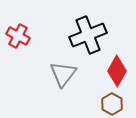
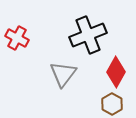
red cross: moved 1 px left, 2 px down
red diamond: moved 1 px left, 1 px down
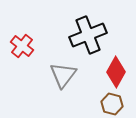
red cross: moved 5 px right, 8 px down; rotated 10 degrees clockwise
gray triangle: moved 1 px down
brown hexagon: rotated 15 degrees counterclockwise
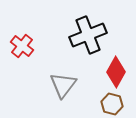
gray triangle: moved 10 px down
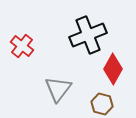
red diamond: moved 3 px left, 3 px up
gray triangle: moved 5 px left, 4 px down
brown hexagon: moved 10 px left
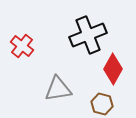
gray triangle: rotated 44 degrees clockwise
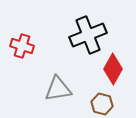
red cross: rotated 20 degrees counterclockwise
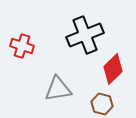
black cross: moved 3 px left
red diamond: rotated 16 degrees clockwise
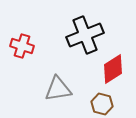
red diamond: rotated 12 degrees clockwise
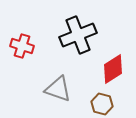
black cross: moved 7 px left
gray triangle: rotated 28 degrees clockwise
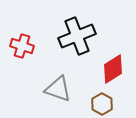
black cross: moved 1 px left, 1 px down
brown hexagon: rotated 15 degrees clockwise
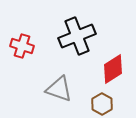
gray triangle: moved 1 px right
